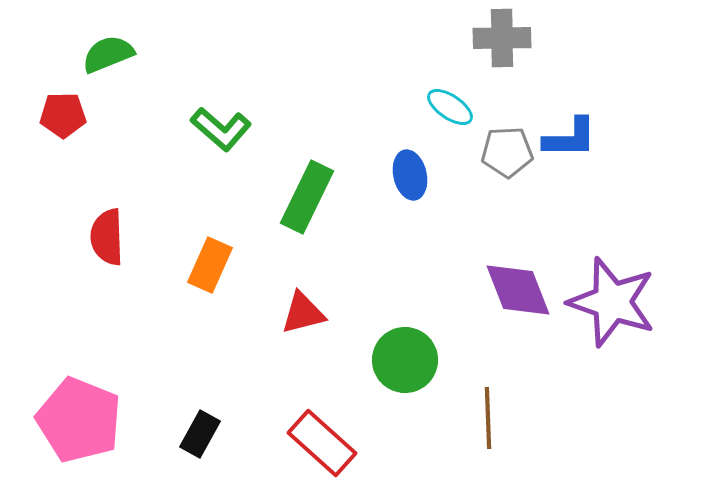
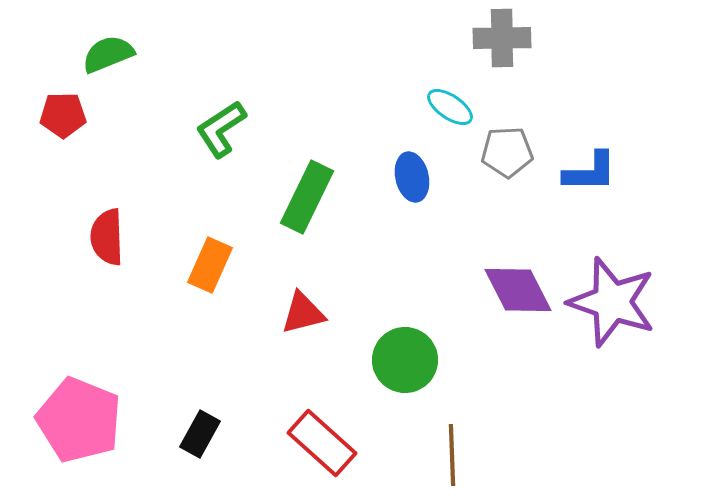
green L-shape: rotated 106 degrees clockwise
blue L-shape: moved 20 px right, 34 px down
blue ellipse: moved 2 px right, 2 px down
purple diamond: rotated 6 degrees counterclockwise
brown line: moved 36 px left, 37 px down
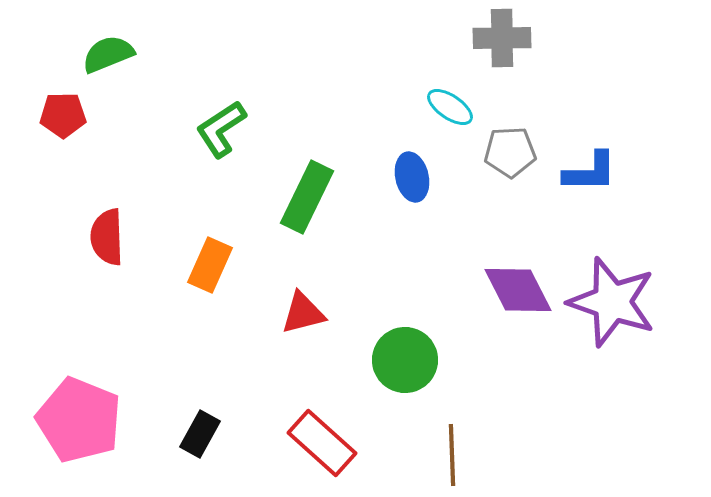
gray pentagon: moved 3 px right
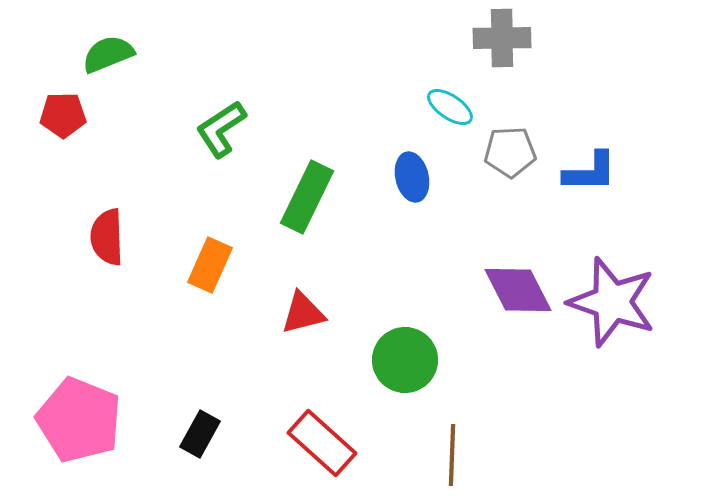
brown line: rotated 4 degrees clockwise
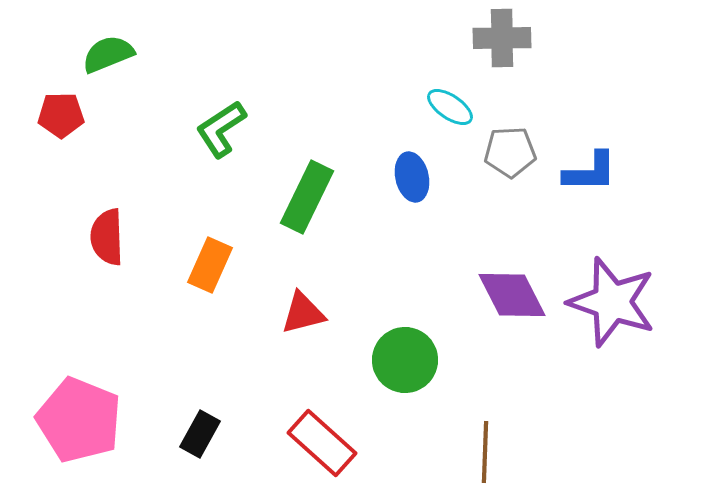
red pentagon: moved 2 px left
purple diamond: moved 6 px left, 5 px down
brown line: moved 33 px right, 3 px up
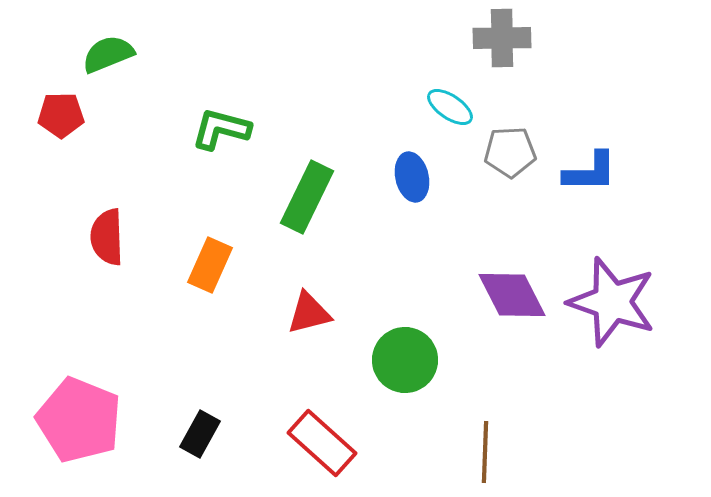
green L-shape: rotated 48 degrees clockwise
red triangle: moved 6 px right
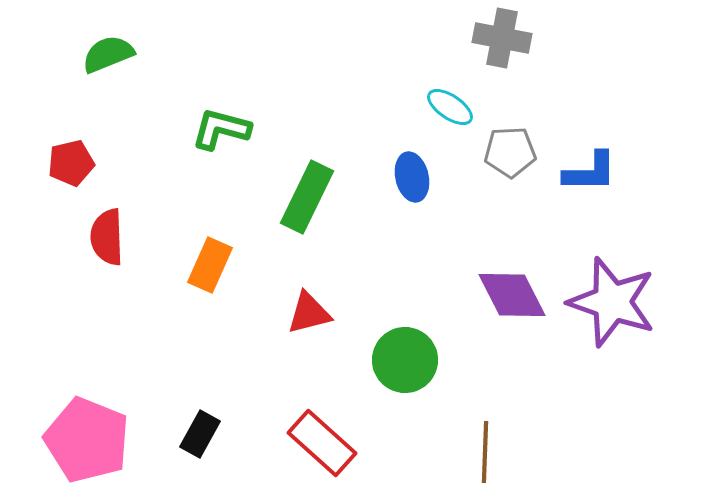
gray cross: rotated 12 degrees clockwise
red pentagon: moved 10 px right, 48 px down; rotated 12 degrees counterclockwise
pink pentagon: moved 8 px right, 20 px down
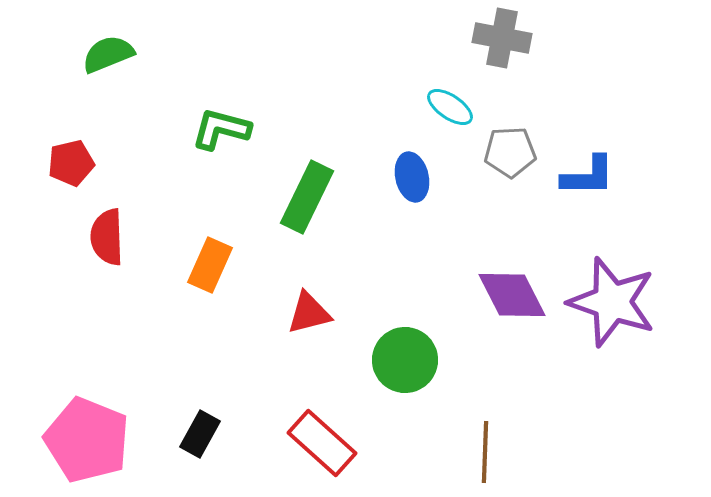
blue L-shape: moved 2 px left, 4 px down
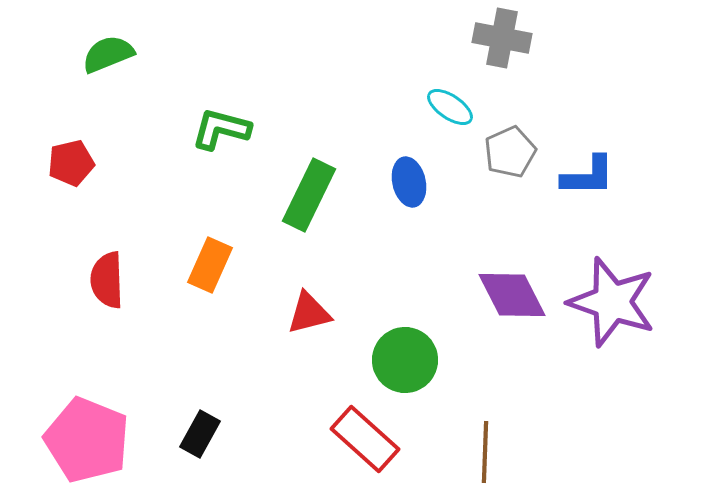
gray pentagon: rotated 21 degrees counterclockwise
blue ellipse: moved 3 px left, 5 px down
green rectangle: moved 2 px right, 2 px up
red semicircle: moved 43 px down
red rectangle: moved 43 px right, 4 px up
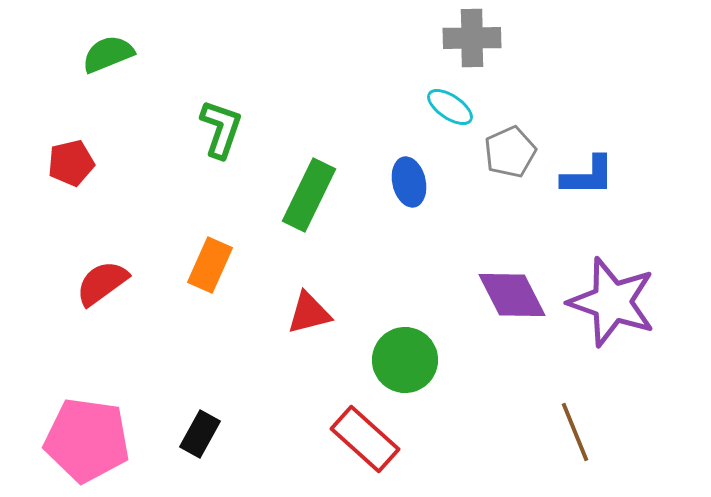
gray cross: moved 30 px left; rotated 12 degrees counterclockwise
green L-shape: rotated 94 degrees clockwise
red semicircle: moved 5 px left, 3 px down; rotated 56 degrees clockwise
pink pentagon: rotated 14 degrees counterclockwise
brown line: moved 90 px right, 20 px up; rotated 24 degrees counterclockwise
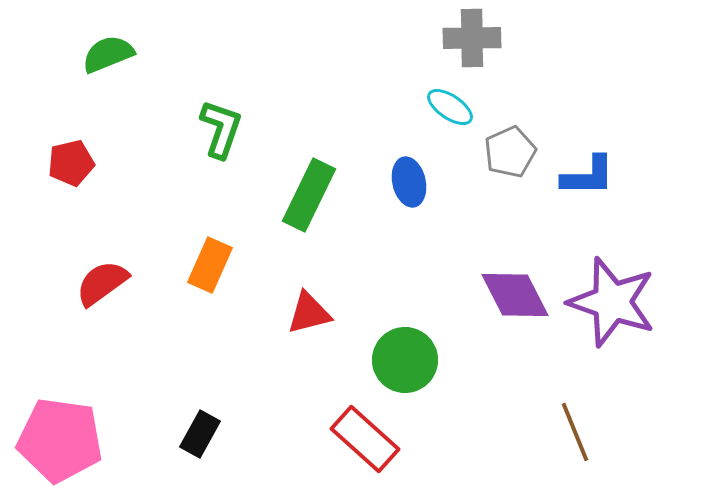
purple diamond: moved 3 px right
pink pentagon: moved 27 px left
